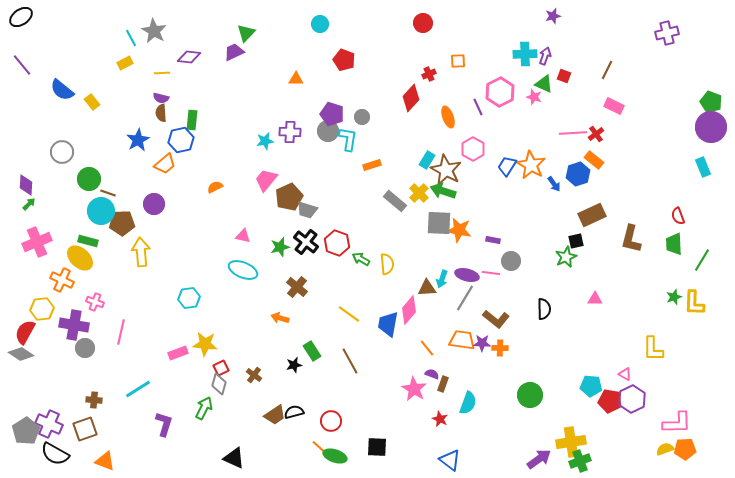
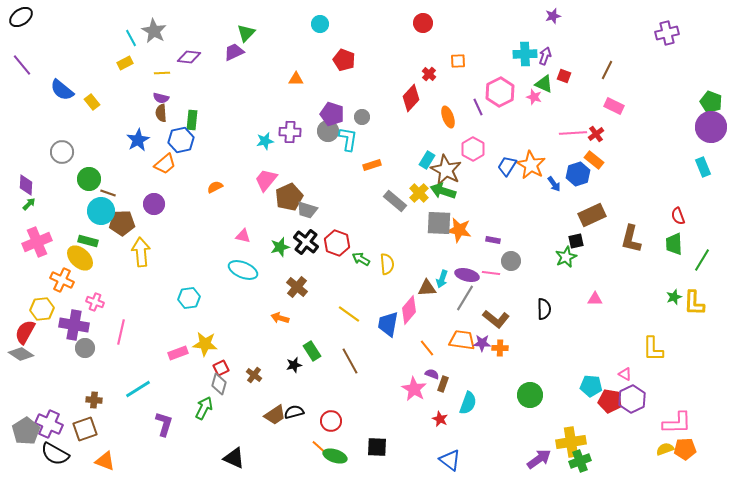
red cross at (429, 74): rotated 24 degrees counterclockwise
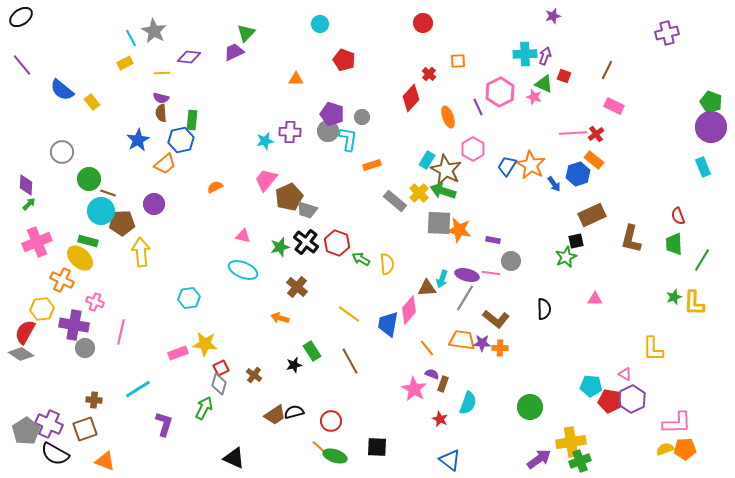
green circle at (530, 395): moved 12 px down
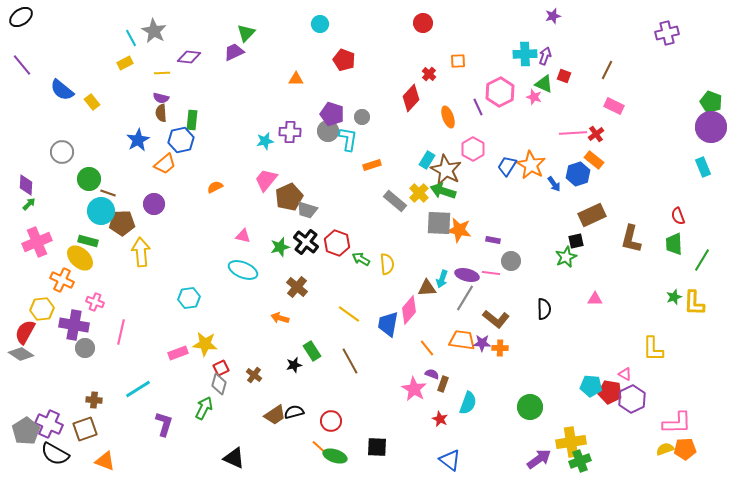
red pentagon at (610, 401): moved 9 px up
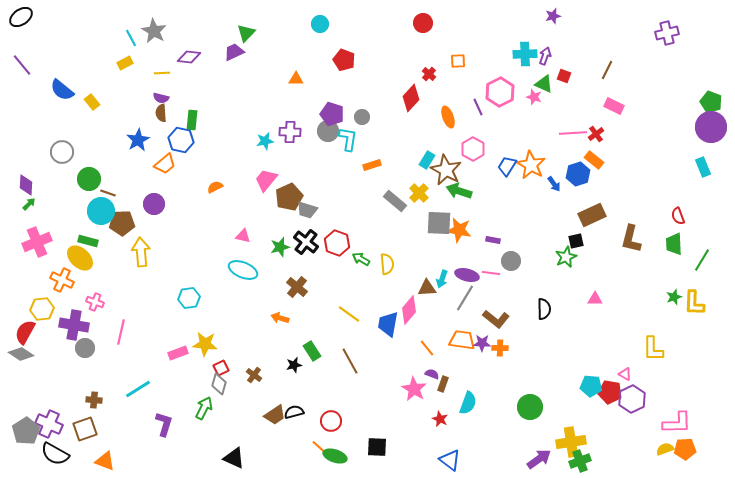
blue hexagon at (181, 140): rotated 25 degrees clockwise
green arrow at (443, 191): moved 16 px right
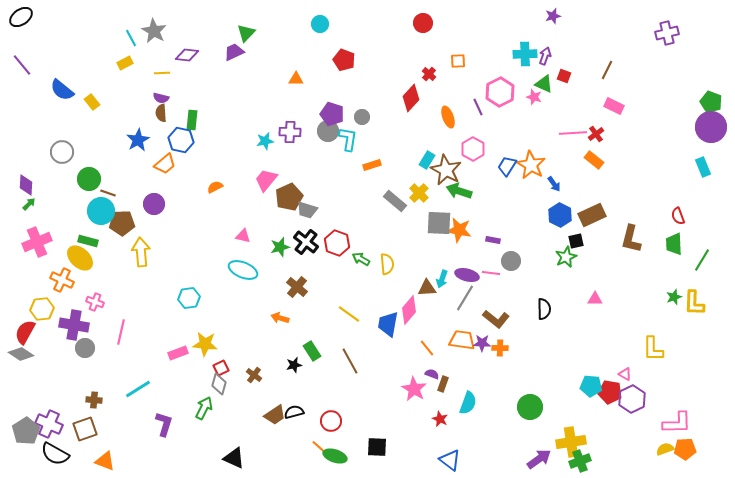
purple diamond at (189, 57): moved 2 px left, 2 px up
blue hexagon at (578, 174): moved 18 px left, 41 px down; rotated 15 degrees counterclockwise
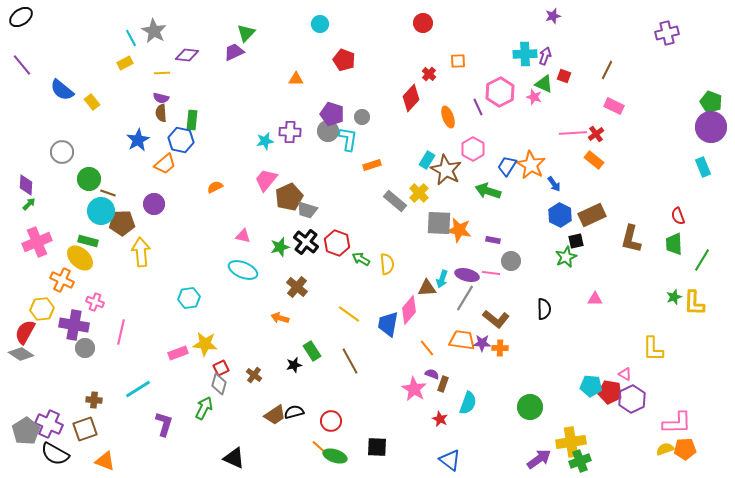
green arrow at (459, 191): moved 29 px right
